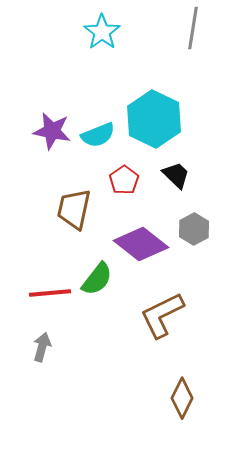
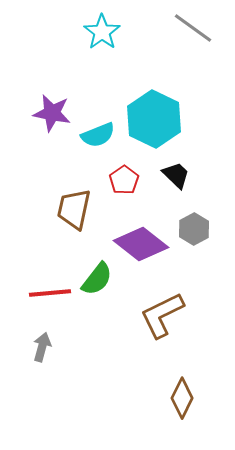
gray line: rotated 63 degrees counterclockwise
purple star: moved 18 px up
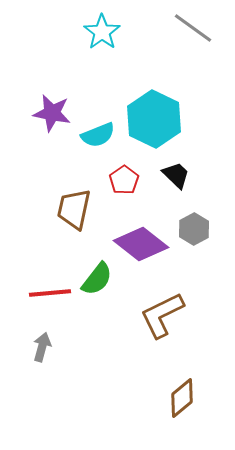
brown diamond: rotated 24 degrees clockwise
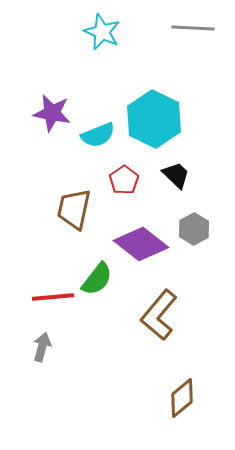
gray line: rotated 33 degrees counterclockwise
cyan star: rotated 12 degrees counterclockwise
red line: moved 3 px right, 4 px down
brown L-shape: moved 3 px left; rotated 24 degrees counterclockwise
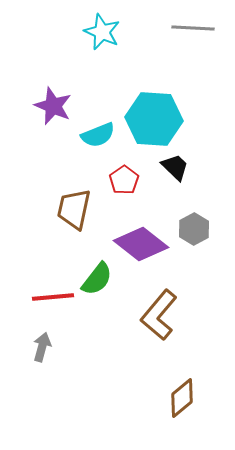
purple star: moved 1 px right, 7 px up; rotated 12 degrees clockwise
cyan hexagon: rotated 22 degrees counterclockwise
black trapezoid: moved 1 px left, 8 px up
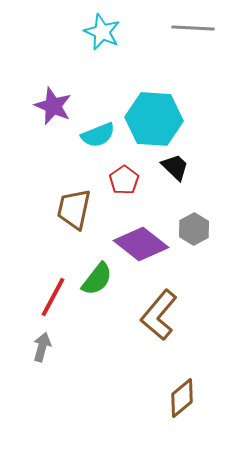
red line: rotated 57 degrees counterclockwise
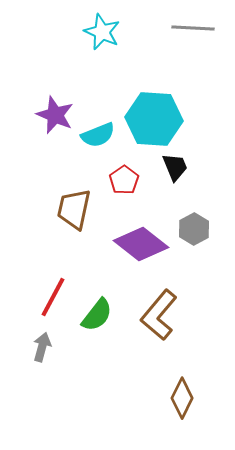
purple star: moved 2 px right, 9 px down
black trapezoid: rotated 24 degrees clockwise
green semicircle: moved 36 px down
brown diamond: rotated 24 degrees counterclockwise
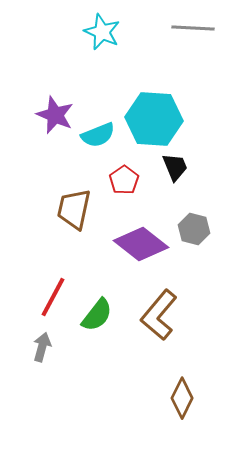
gray hexagon: rotated 16 degrees counterclockwise
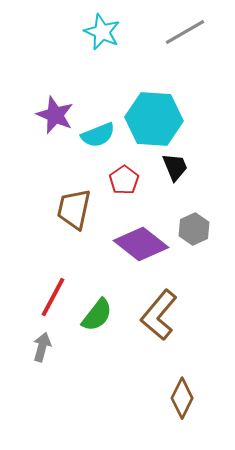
gray line: moved 8 px left, 4 px down; rotated 33 degrees counterclockwise
gray hexagon: rotated 20 degrees clockwise
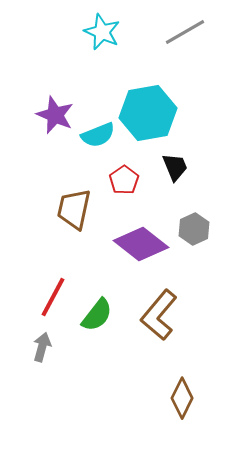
cyan hexagon: moved 6 px left, 6 px up; rotated 14 degrees counterclockwise
